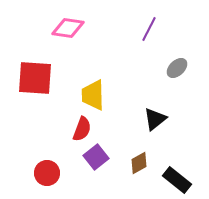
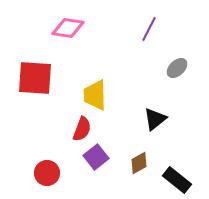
yellow trapezoid: moved 2 px right
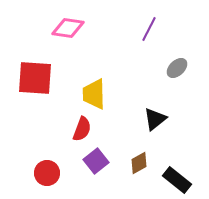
yellow trapezoid: moved 1 px left, 1 px up
purple square: moved 4 px down
